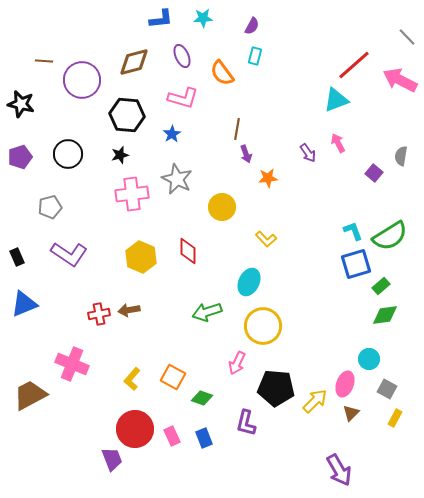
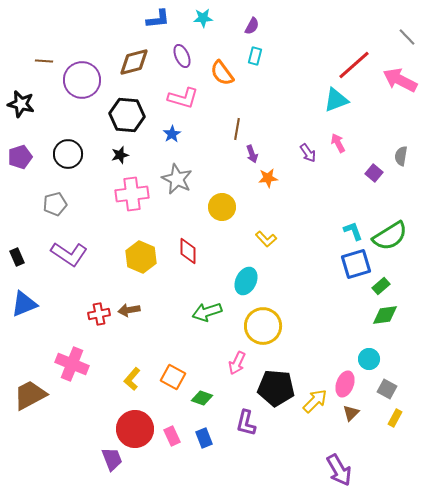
blue L-shape at (161, 19): moved 3 px left
purple arrow at (246, 154): moved 6 px right
gray pentagon at (50, 207): moved 5 px right, 3 px up
cyan ellipse at (249, 282): moved 3 px left, 1 px up
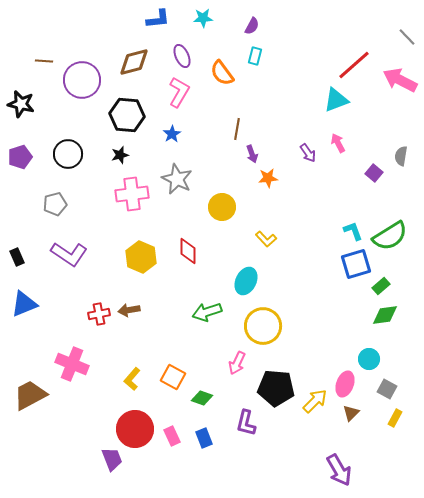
pink L-shape at (183, 98): moved 4 px left, 6 px up; rotated 76 degrees counterclockwise
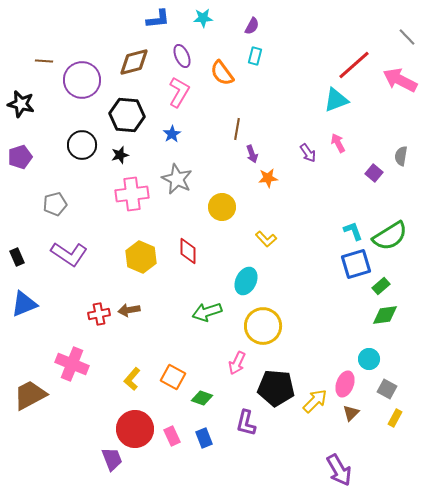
black circle at (68, 154): moved 14 px right, 9 px up
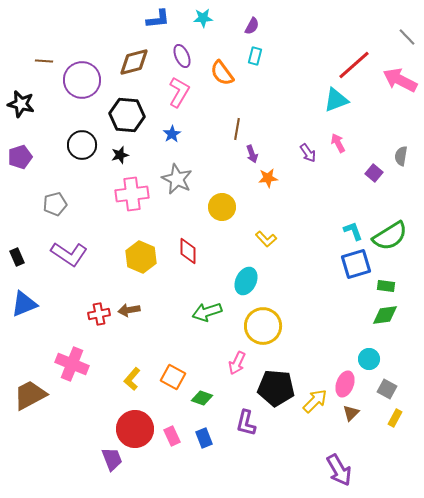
green rectangle at (381, 286): moved 5 px right; rotated 48 degrees clockwise
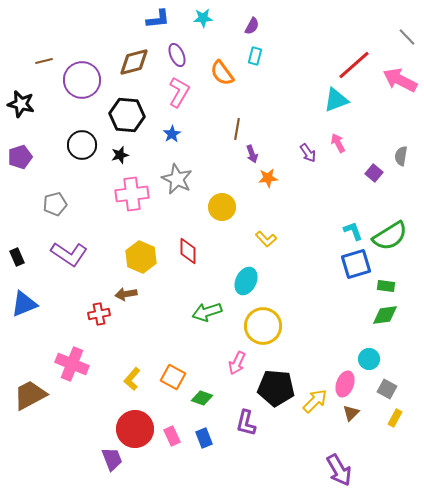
purple ellipse at (182, 56): moved 5 px left, 1 px up
brown line at (44, 61): rotated 18 degrees counterclockwise
brown arrow at (129, 310): moved 3 px left, 16 px up
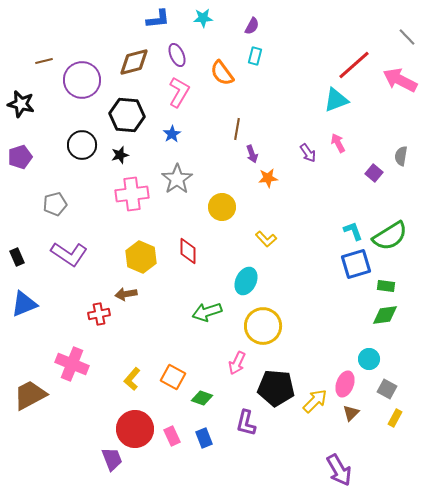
gray star at (177, 179): rotated 12 degrees clockwise
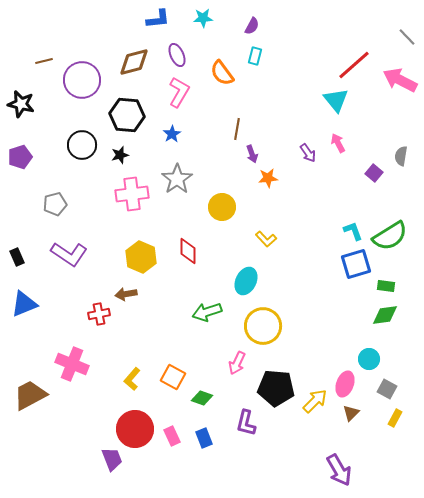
cyan triangle at (336, 100): rotated 48 degrees counterclockwise
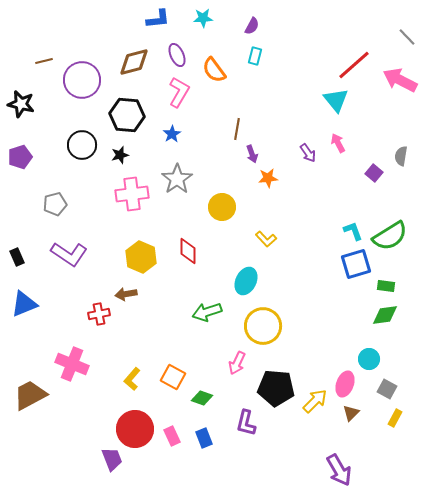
orange semicircle at (222, 73): moved 8 px left, 3 px up
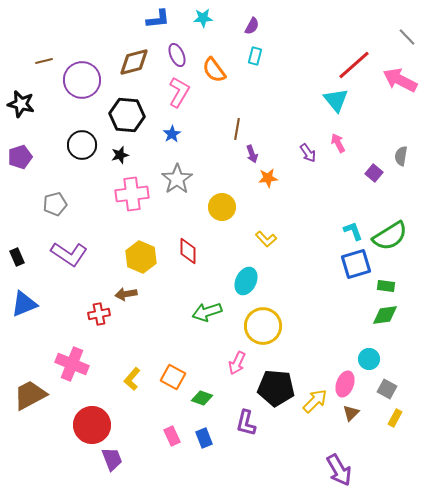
red circle at (135, 429): moved 43 px left, 4 px up
